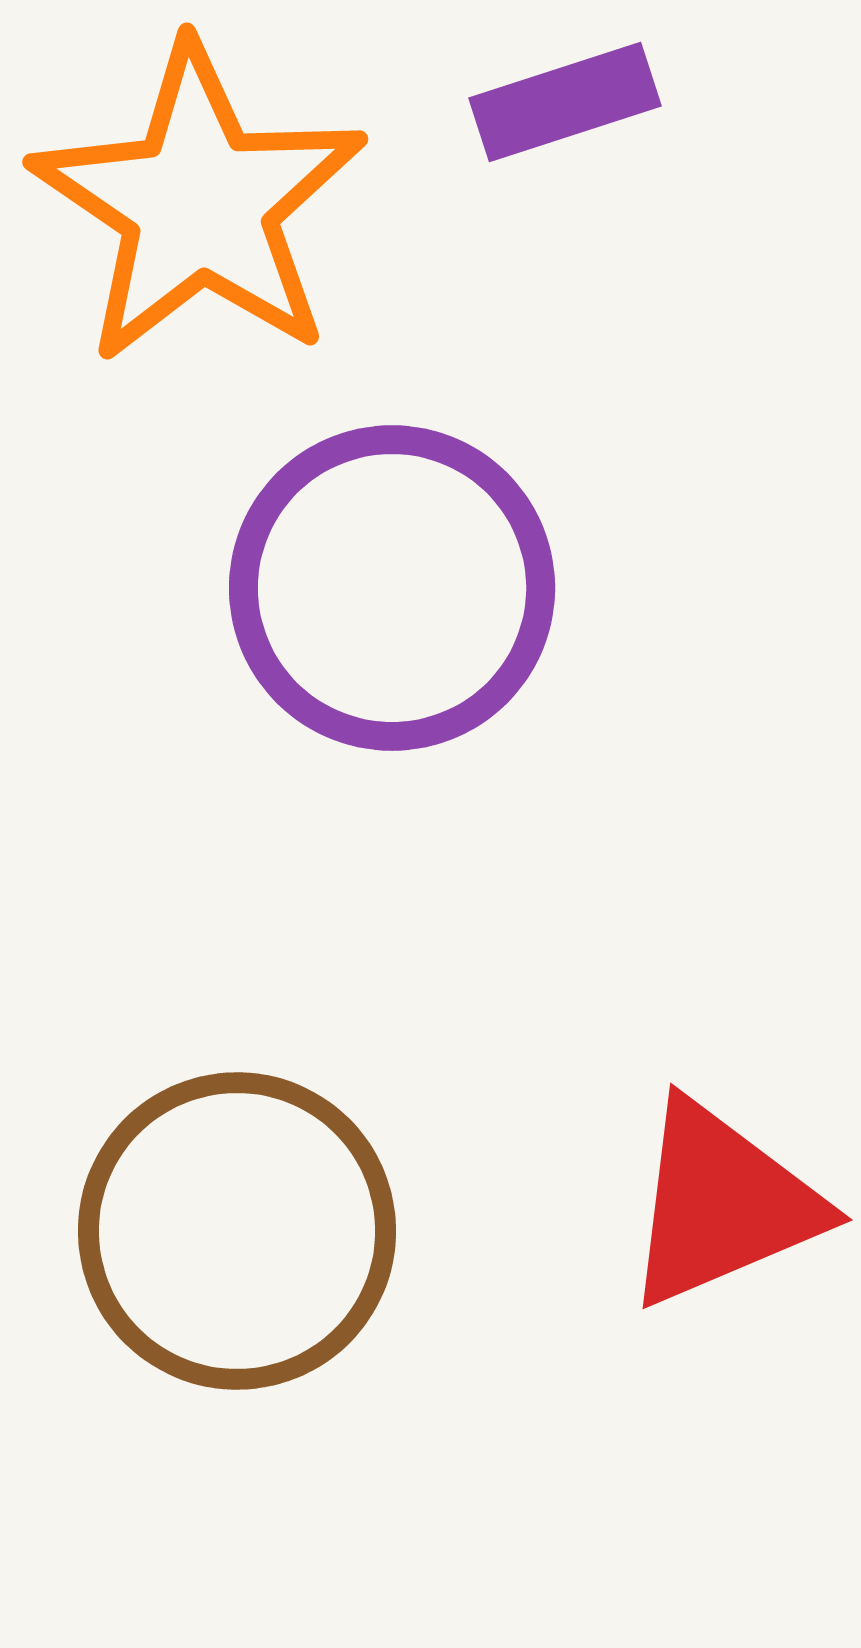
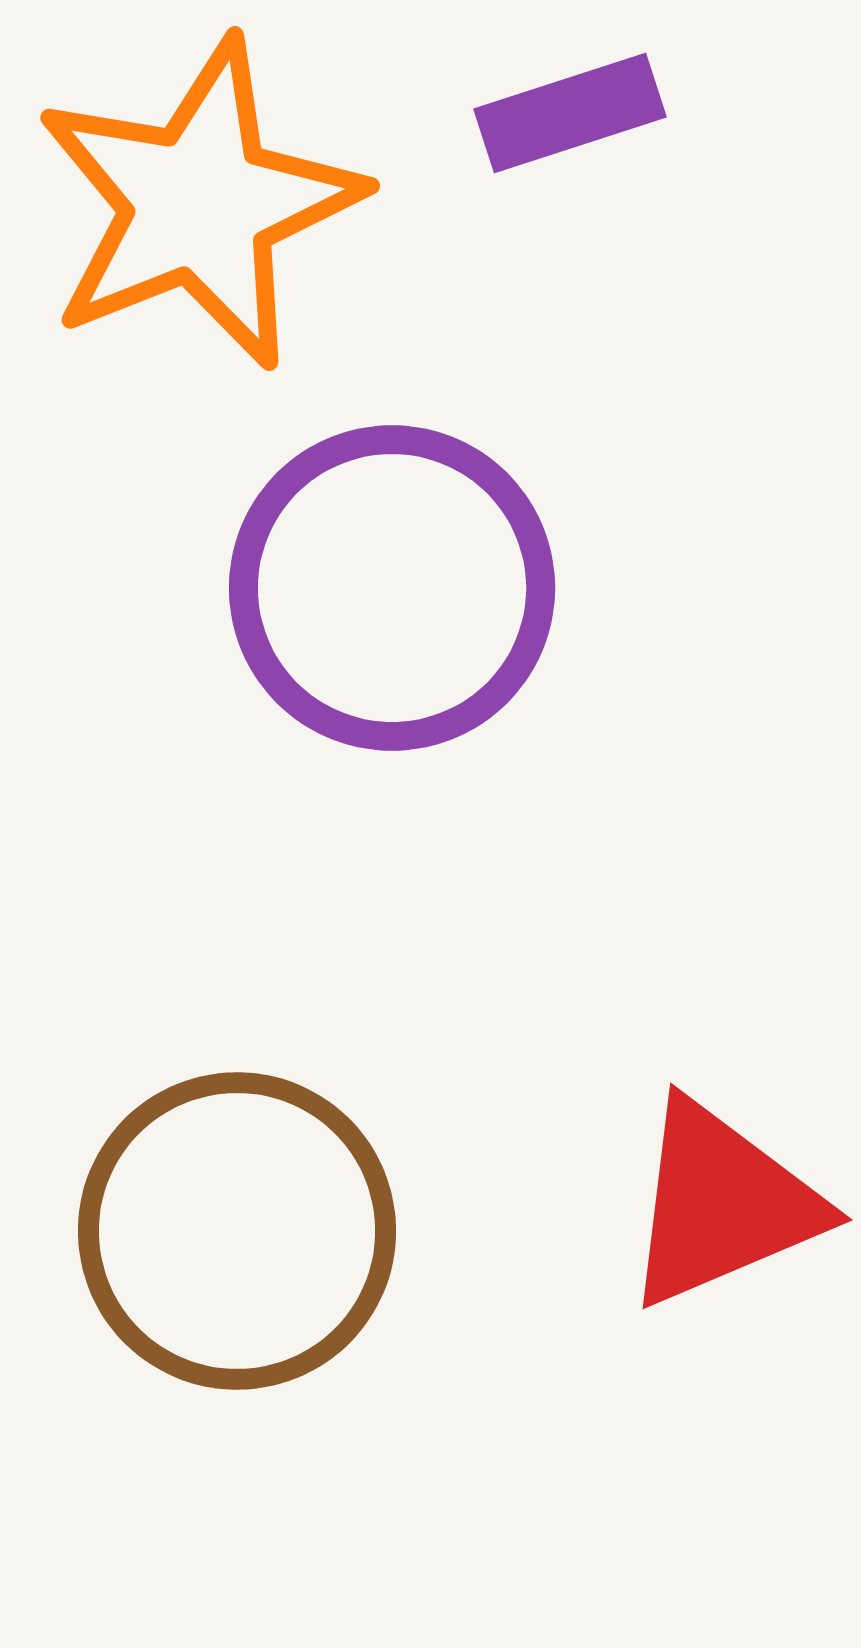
purple rectangle: moved 5 px right, 11 px down
orange star: rotated 16 degrees clockwise
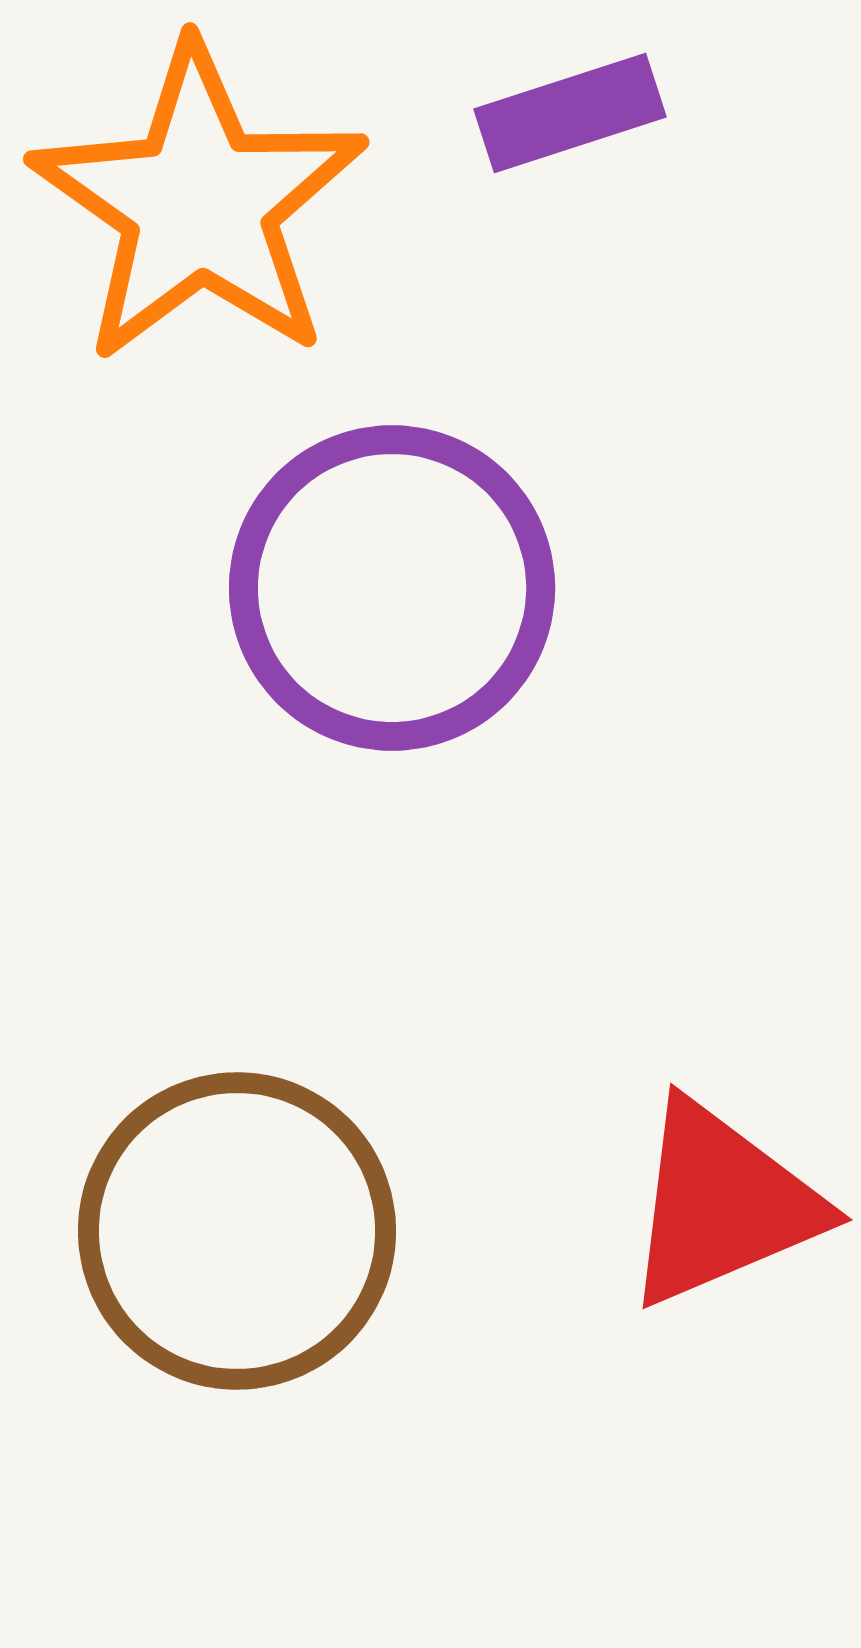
orange star: rotated 15 degrees counterclockwise
